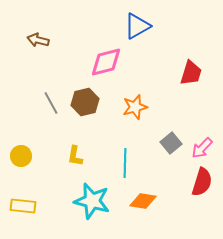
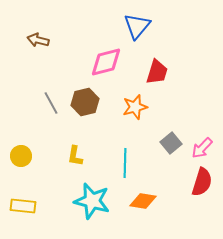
blue triangle: rotated 20 degrees counterclockwise
red trapezoid: moved 34 px left, 1 px up
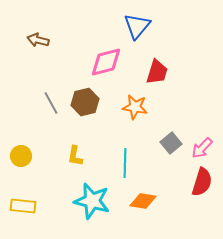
orange star: rotated 25 degrees clockwise
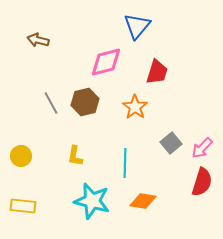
orange star: rotated 25 degrees clockwise
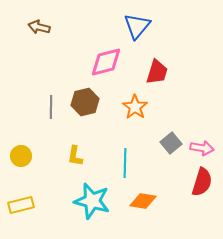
brown arrow: moved 1 px right, 13 px up
gray line: moved 4 px down; rotated 30 degrees clockwise
pink arrow: rotated 125 degrees counterclockwise
yellow rectangle: moved 2 px left, 1 px up; rotated 20 degrees counterclockwise
